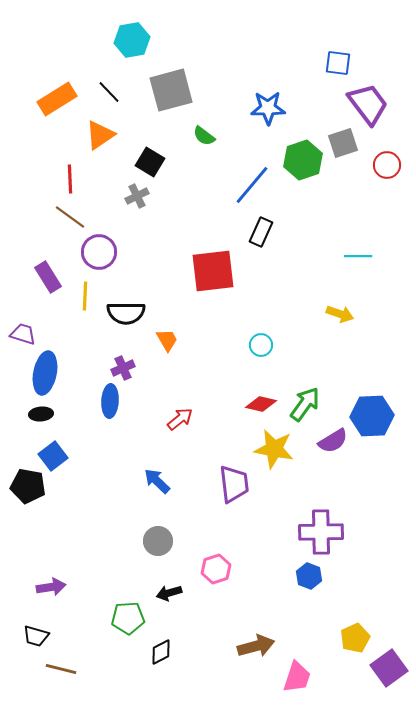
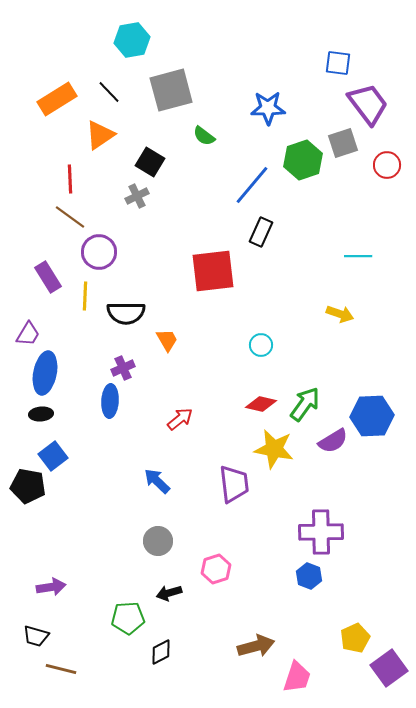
purple trapezoid at (23, 334): moved 5 px right; rotated 104 degrees clockwise
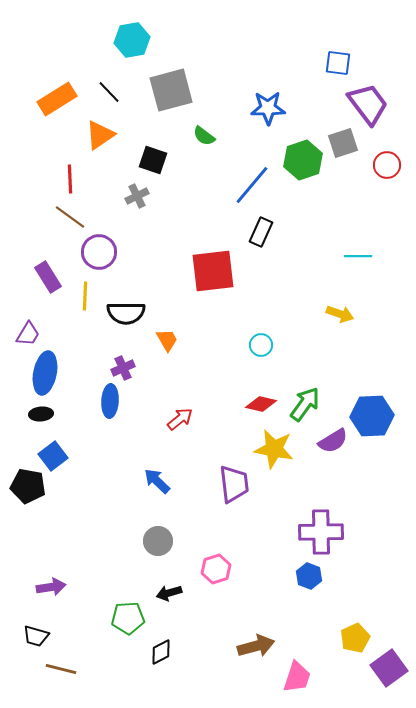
black square at (150, 162): moved 3 px right, 2 px up; rotated 12 degrees counterclockwise
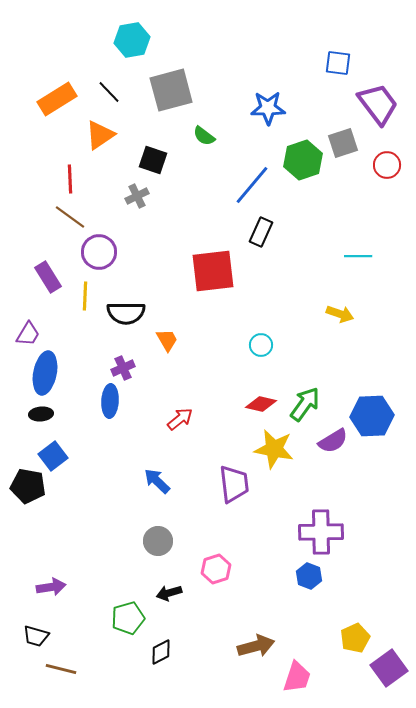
purple trapezoid at (368, 104): moved 10 px right
green pentagon at (128, 618): rotated 12 degrees counterclockwise
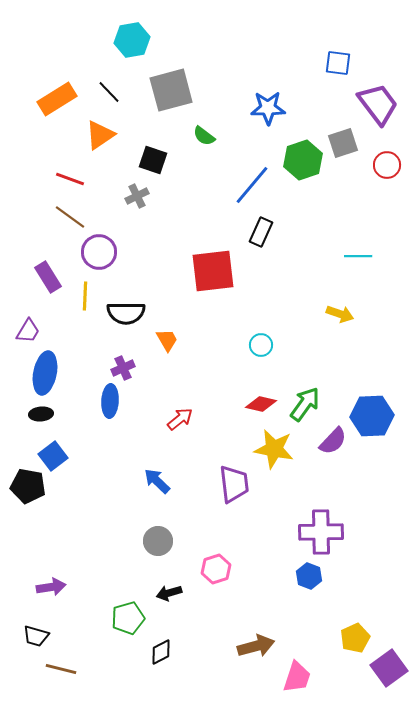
red line at (70, 179): rotated 68 degrees counterclockwise
purple trapezoid at (28, 334): moved 3 px up
purple semicircle at (333, 441): rotated 16 degrees counterclockwise
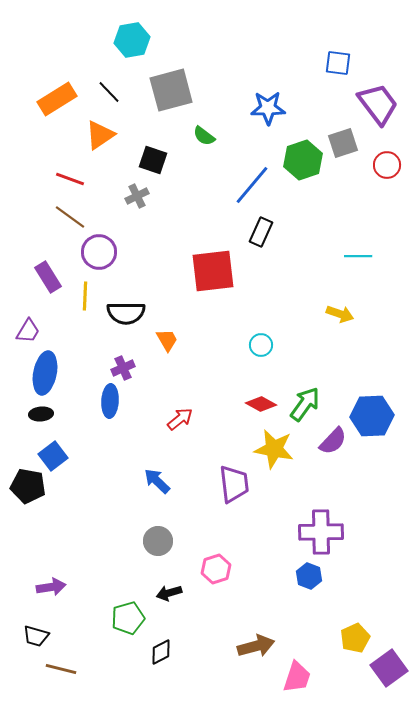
red diamond at (261, 404): rotated 16 degrees clockwise
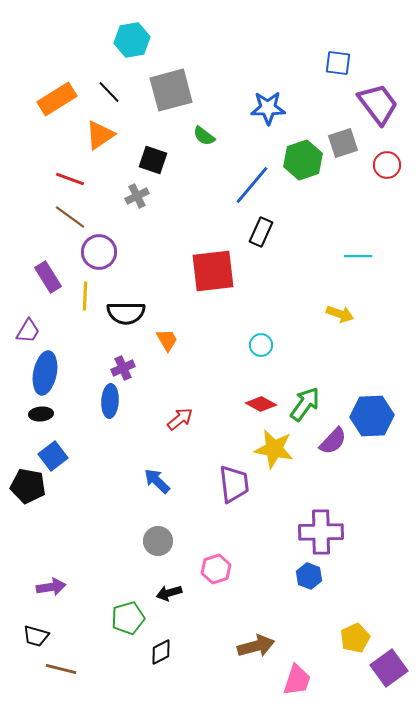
pink trapezoid at (297, 677): moved 3 px down
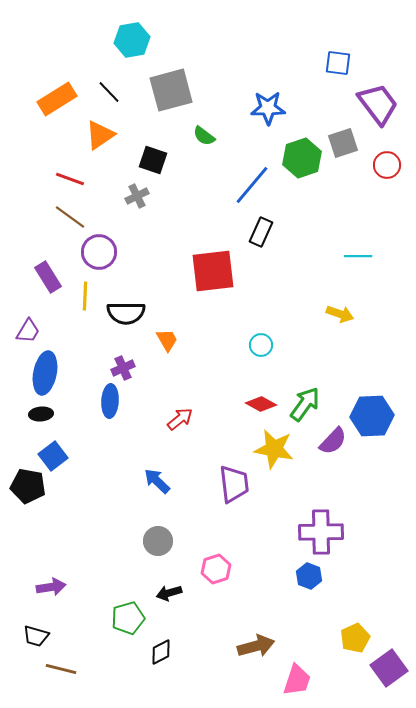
green hexagon at (303, 160): moved 1 px left, 2 px up
